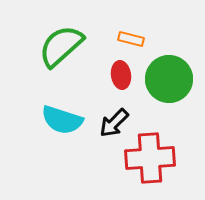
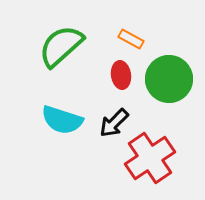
orange rectangle: rotated 15 degrees clockwise
red cross: rotated 30 degrees counterclockwise
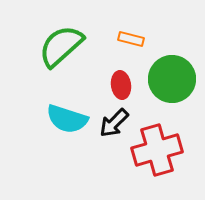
orange rectangle: rotated 15 degrees counterclockwise
red ellipse: moved 10 px down
green circle: moved 3 px right
cyan semicircle: moved 5 px right, 1 px up
red cross: moved 7 px right, 8 px up; rotated 18 degrees clockwise
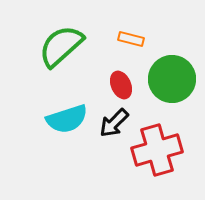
red ellipse: rotated 16 degrees counterclockwise
cyan semicircle: rotated 36 degrees counterclockwise
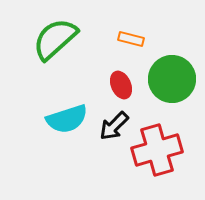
green semicircle: moved 6 px left, 7 px up
black arrow: moved 3 px down
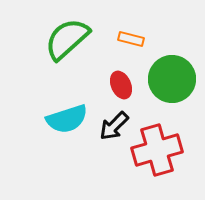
green semicircle: moved 12 px right
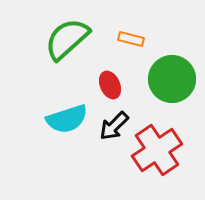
red ellipse: moved 11 px left
red cross: rotated 18 degrees counterclockwise
